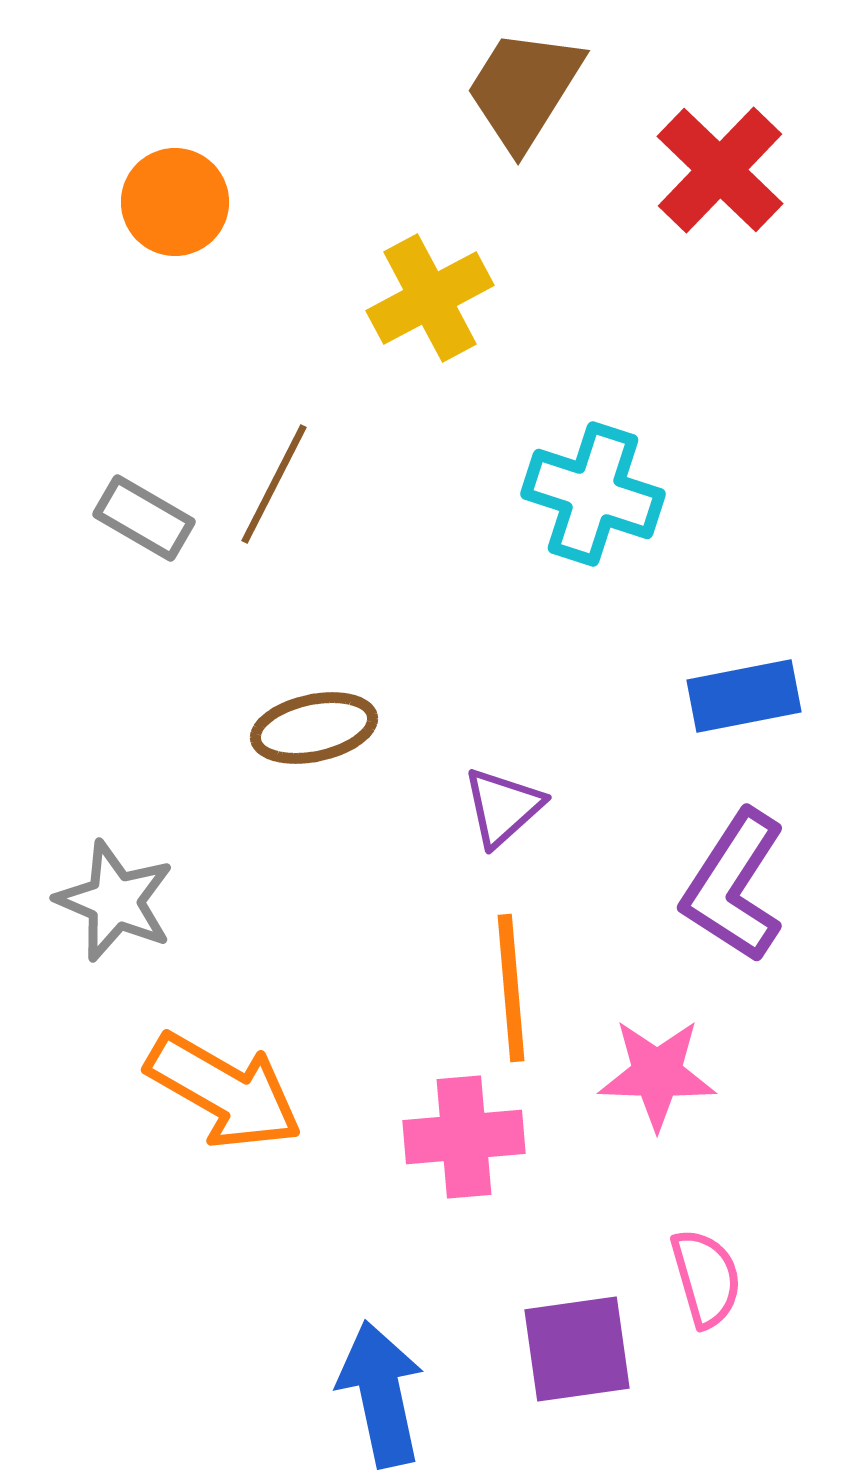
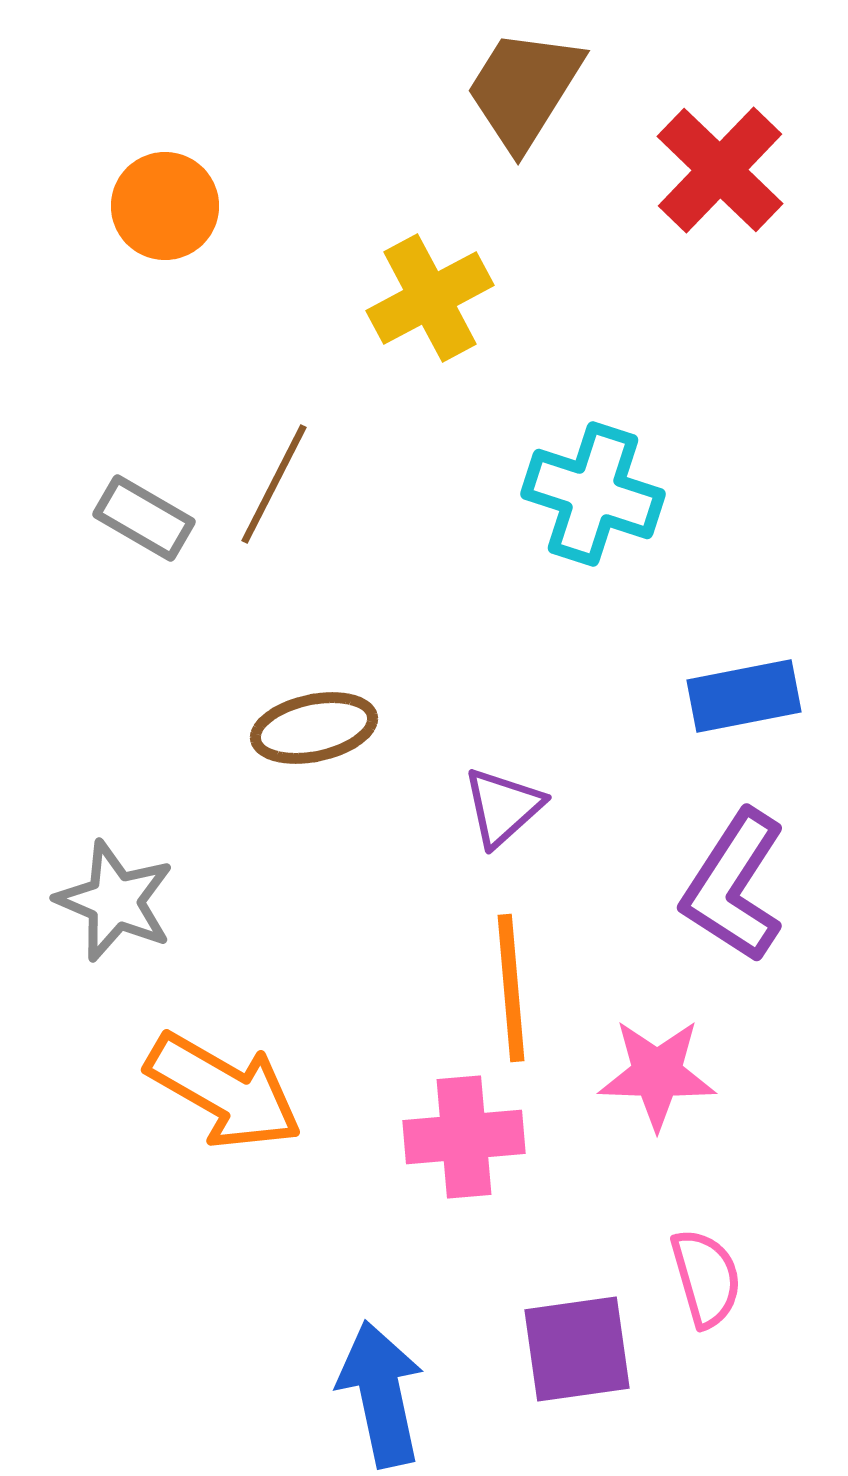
orange circle: moved 10 px left, 4 px down
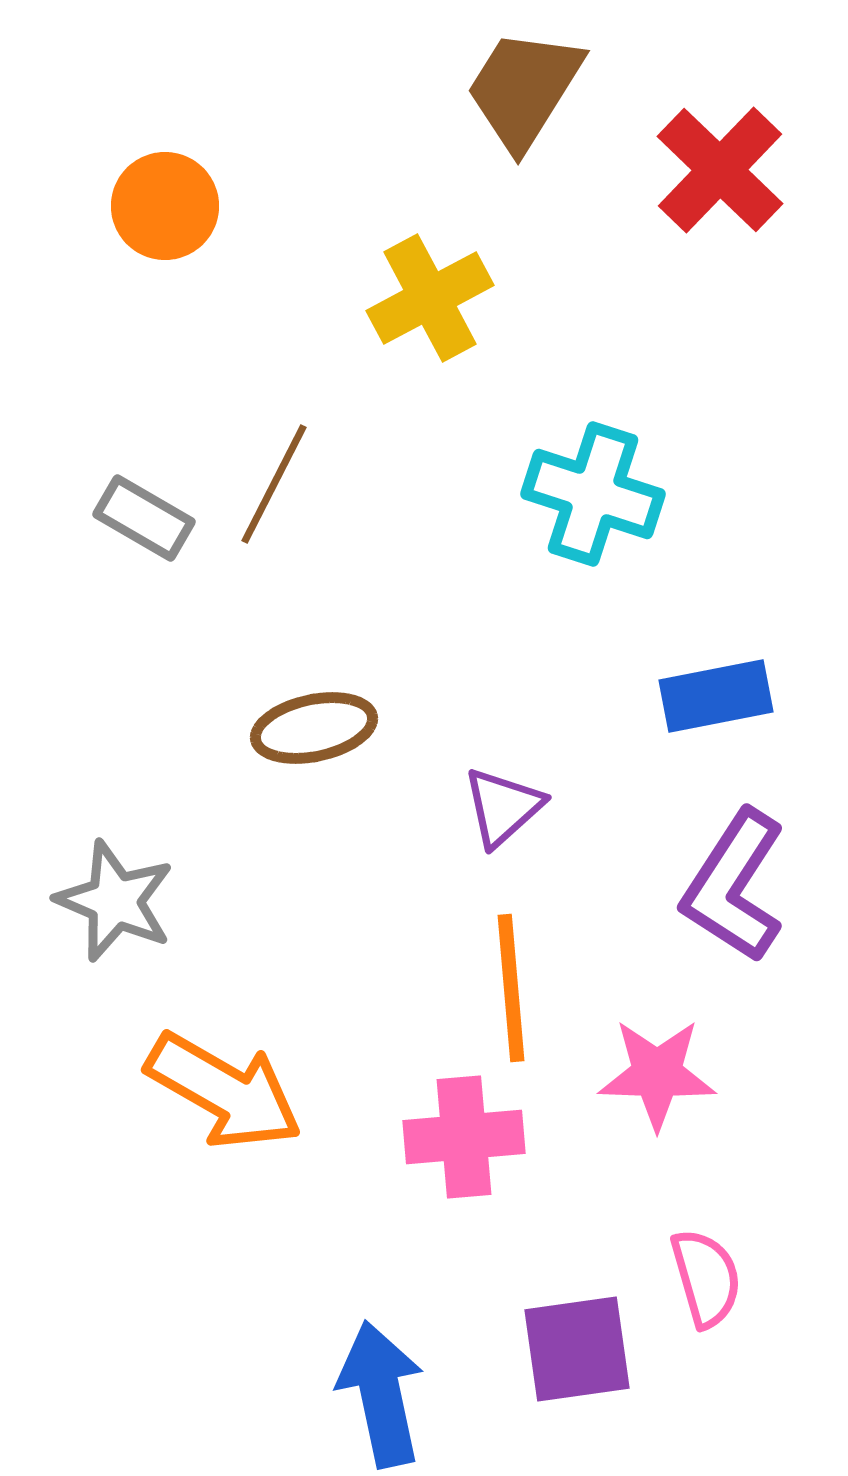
blue rectangle: moved 28 px left
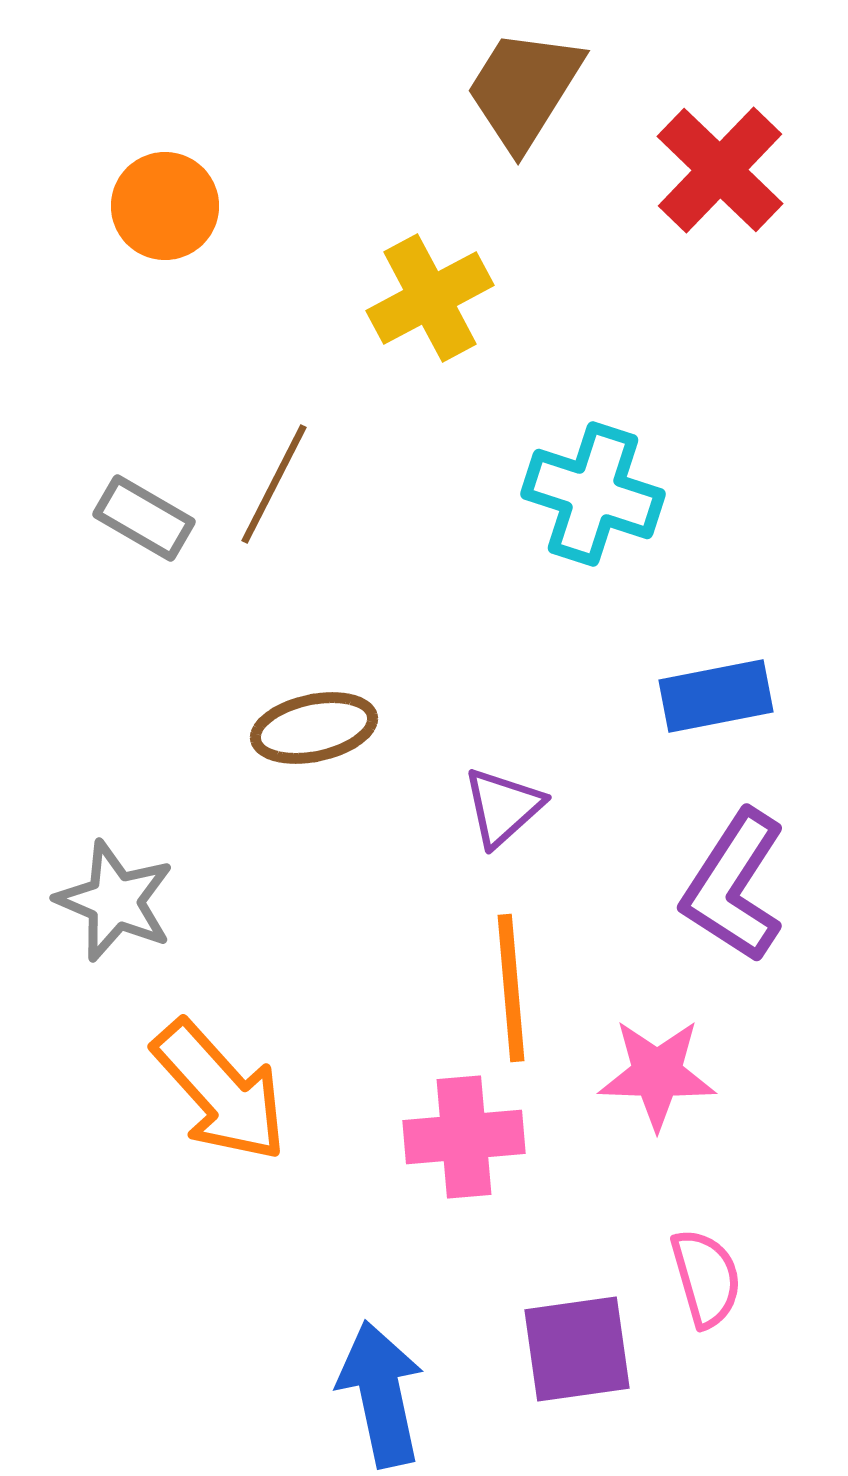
orange arrow: moved 4 px left; rotated 18 degrees clockwise
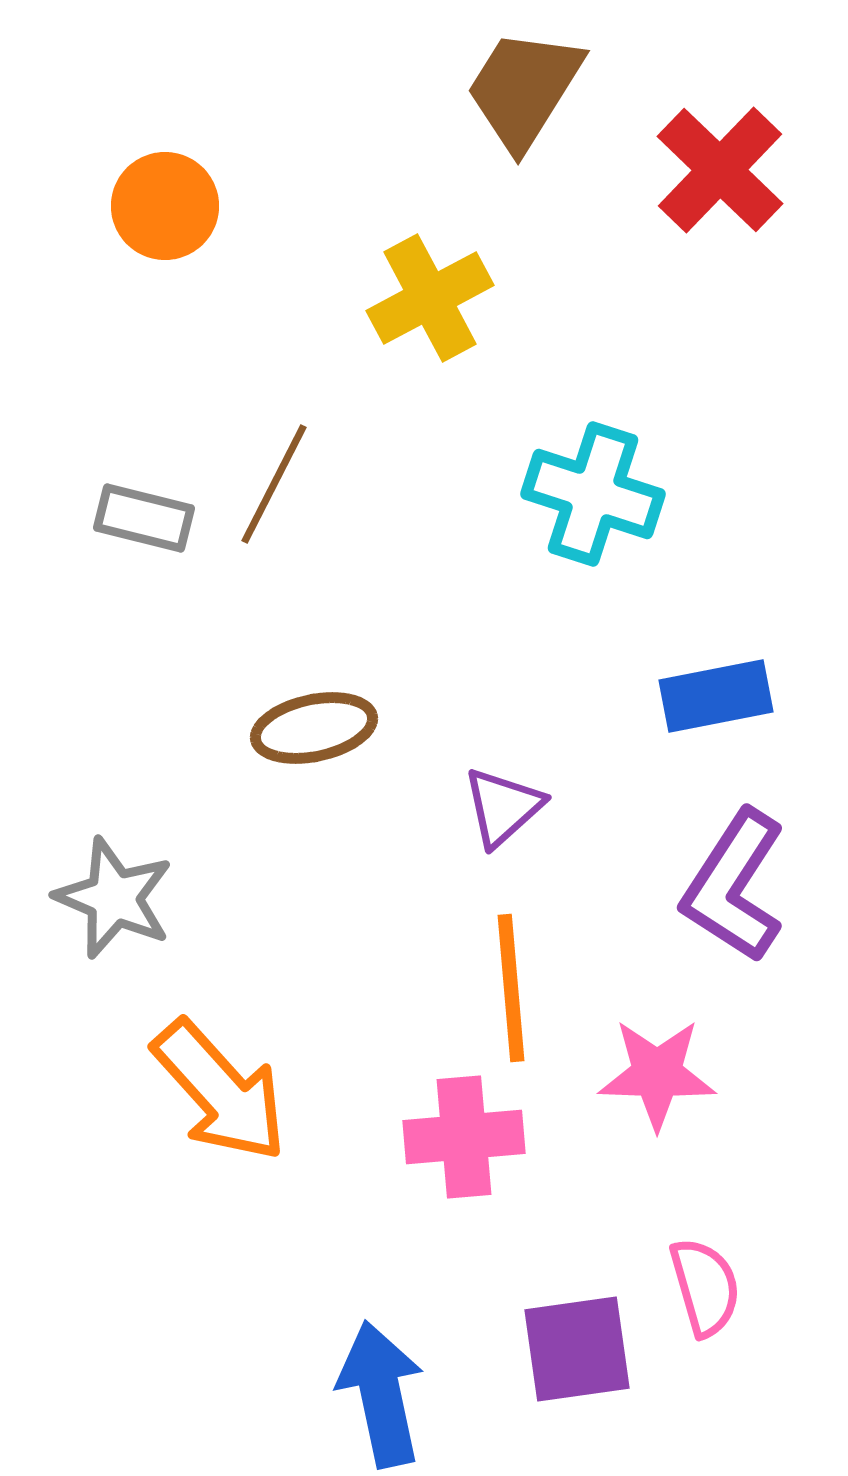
gray rectangle: rotated 16 degrees counterclockwise
gray star: moved 1 px left, 3 px up
pink semicircle: moved 1 px left, 9 px down
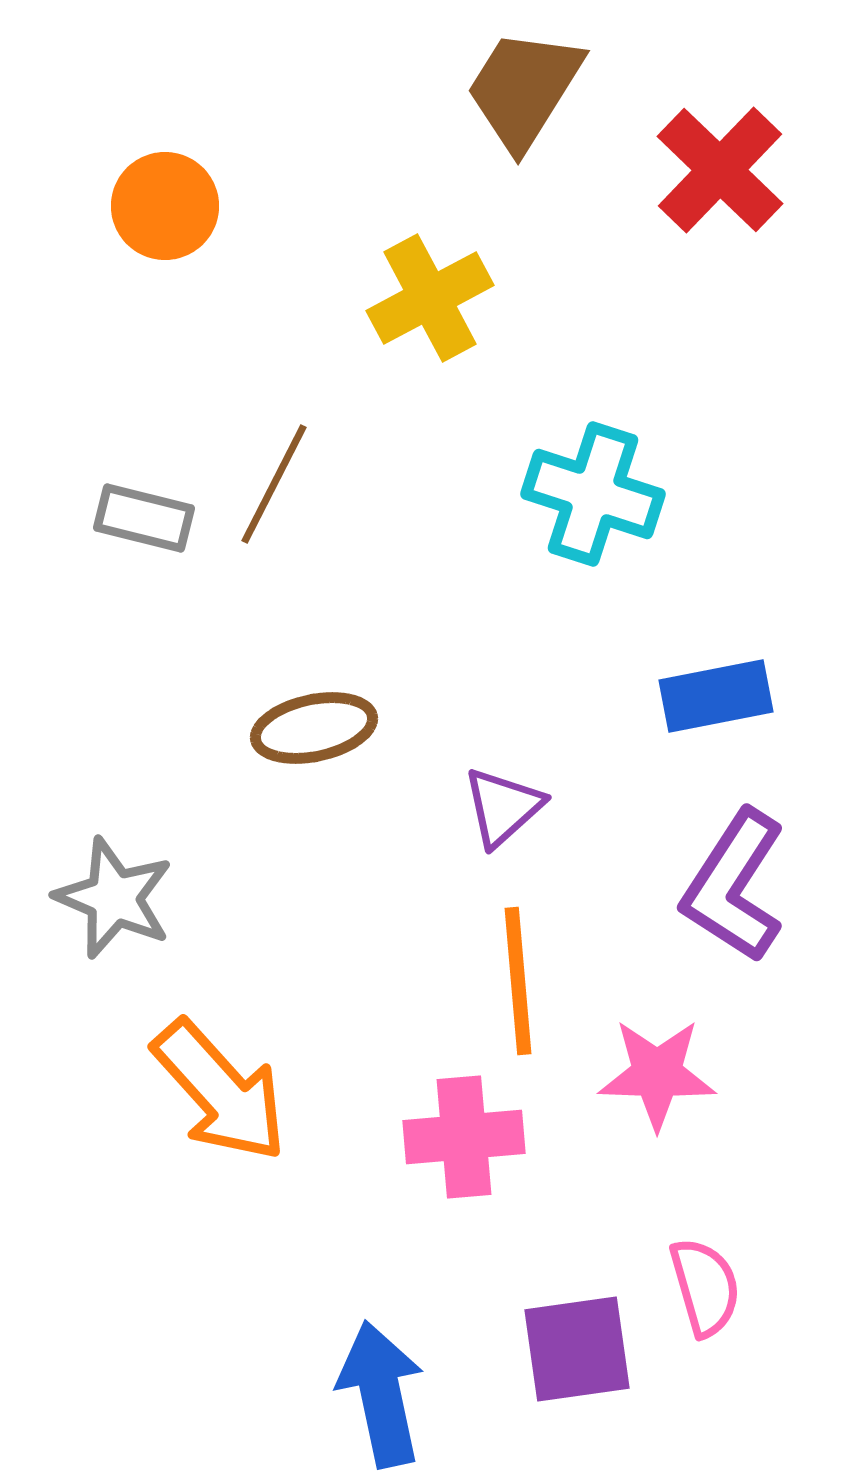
orange line: moved 7 px right, 7 px up
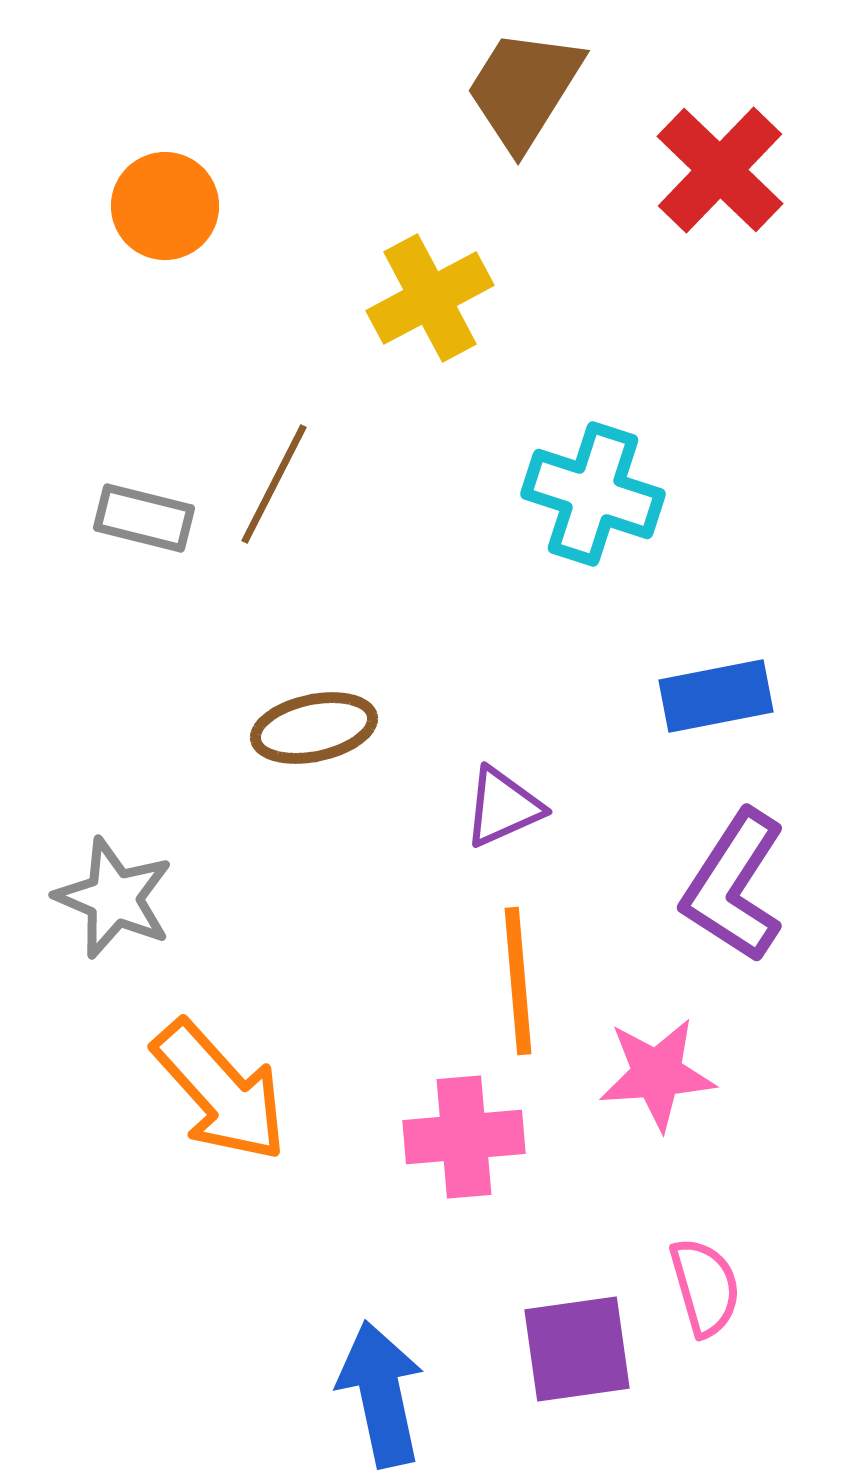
purple triangle: rotated 18 degrees clockwise
pink star: rotated 6 degrees counterclockwise
